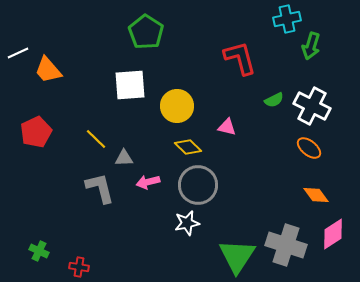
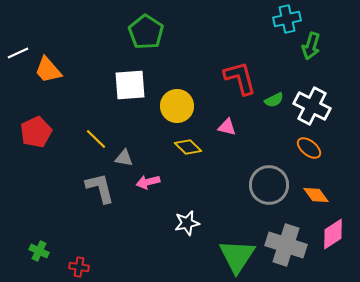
red L-shape: moved 20 px down
gray triangle: rotated 12 degrees clockwise
gray circle: moved 71 px right
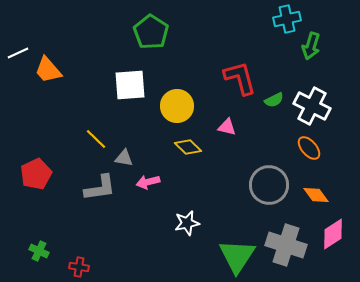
green pentagon: moved 5 px right
red pentagon: moved 42 px down
orange ellipse: rotated 10 degrees clockwise
gray L-shape: rotated 96 degrees clockwise
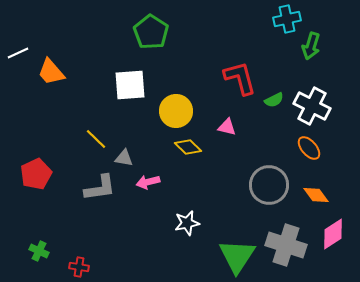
orange trapezoid: moved 3 px right, 2 px down
yellow circle: moved 1 px left, 5 px down
